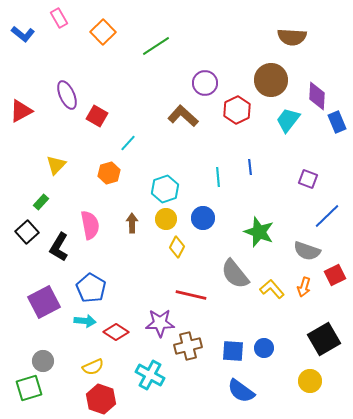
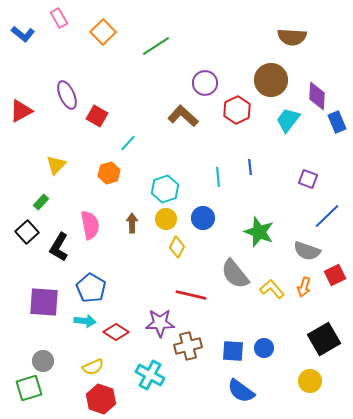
purple square at (44, 302): rotated 32 degrees clockwise
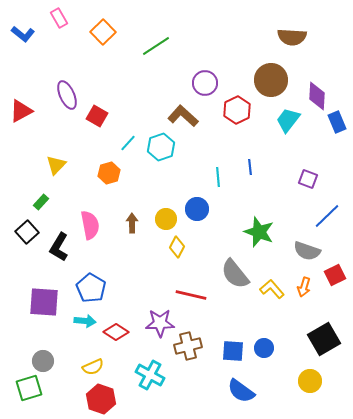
cyan hexagon at (165, 189): moved 4 px left, 42 px up
blue circle at (203, 218): moved 6 px left, 9 px up
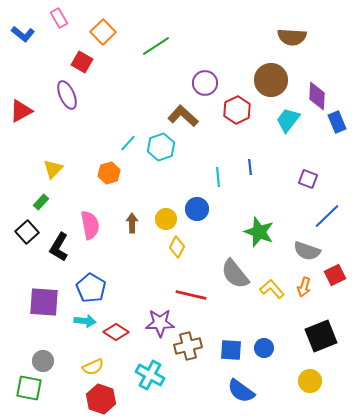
red square at (97, 116): moved 15 px left, 54 px up
yellow triangle at (56, 165): moved 3 px left, 4 px down
black square at (324, 339): moved 3 px left, 3 px up; rotated 8 degrees clockwise
blue square at (233, 351): moved 2 px left, 1 px up
green square at (29, 388): rotated 28 degrees clockwise
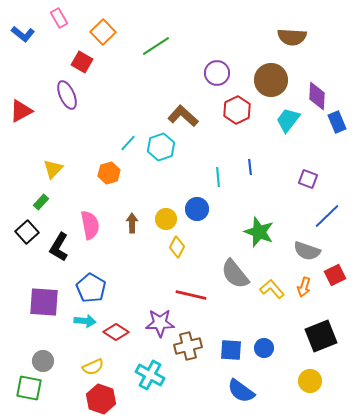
purple circle at (205, 83): moved 12 px right, 10 px up
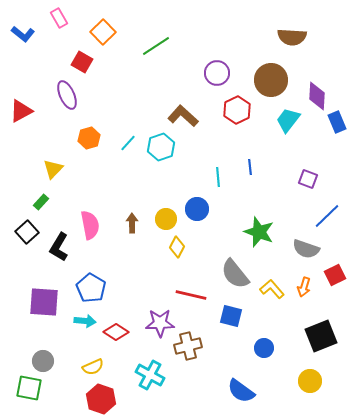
orange hexagon at (109, 173): moved 20 px left, 35 px up
gray semicircle at (307, 251): moved 1 px left, 2 px up
blue square at (231, 350): moved 34 px up; rotated 10 degrees clockwise
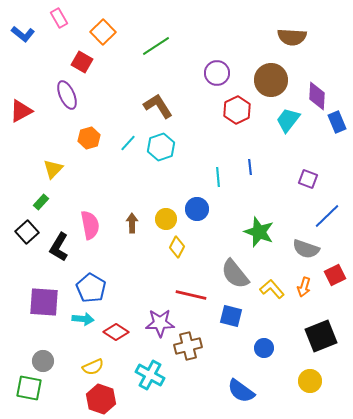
brown L-shape at (183, 116): moved 25 px left, 10 px up; rotated 16 degrees clockwise
cyan arrow at (85, 321): moved 2 px left, 2 px up
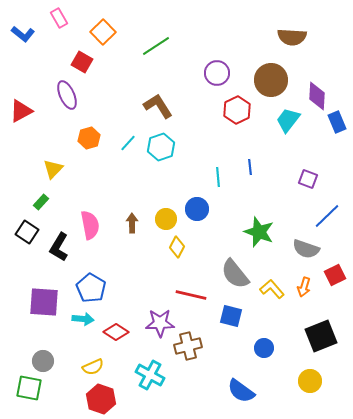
black square at (27, 232): rotated 15 degrees counterclockwise
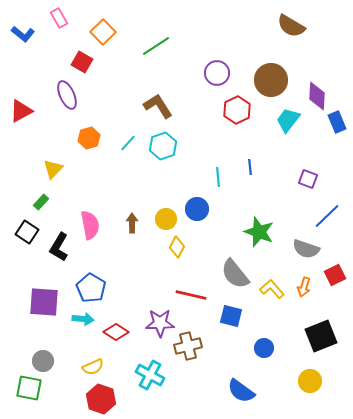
brown semicircle at (292, 37): moved 1 px left, 11 px up; rotated 28 degrees clockwise
cyan hexagon at (161, 147): moved 2 px right, 1 px up
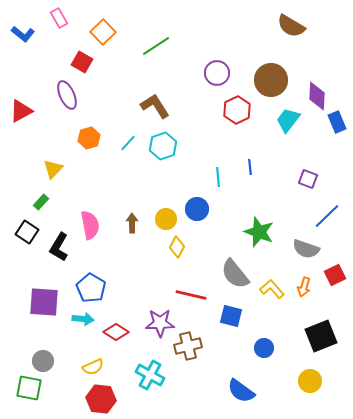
brown L-shape at (158, 106): moved 3 px left
red hexagon at (101, 399): rotated 12 degrees counterclockwise
